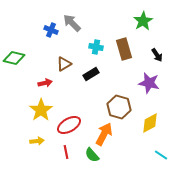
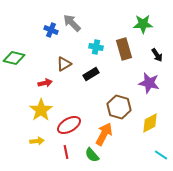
green star: moved 3 px down; rotated 30 degrees clockwise
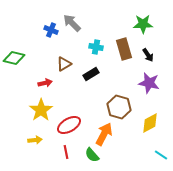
black arrow: moved 9 px left
yellow arrow: moved 2 px left, 1 px up
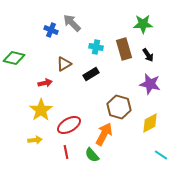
purple star: moved 1 px right, 1 px down
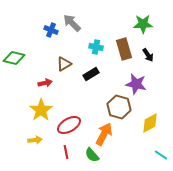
purple star: moved 14 px left
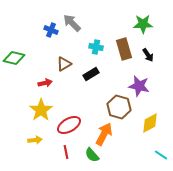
purple star: moved 3 px right, 2 px down
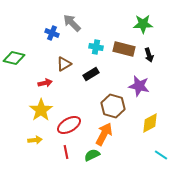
blue cross: moved 1 px right, 3 px down
brown rectangle: rotated 60 degrees counterclockwise
black arrow: moved 1 px right; rotated 16 degrees clockwise
brown hexagon: moved 6 px left, 1 px up
green semicircle: rotated 105 degrees clockwise
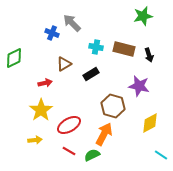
green star: moved 8 px up; rotated 12 degrees counterclockwise
green diamond: rotated 40 degrees counterclockwise
red line: moved 3 px right, 1 px up; rotated 48 degrees counterclockwise
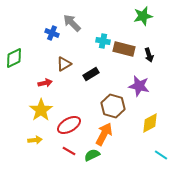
cyan cross: moved 7 px right, 6 px up
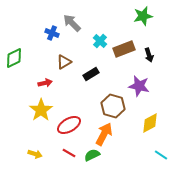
cyan cross: moved 3 px left; rotated 32 degrees clockwise
brown rectangle: rotated 35 degrees counterclockwise
brown triangle: moved 2 px up
yellow arrow: moved 14 px down; rotated 24 degrees clockwise
red line: moved 2 px down
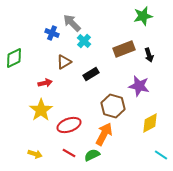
cyan cross: moved 16 px left
red ellipse: rotated 10 degrees clockwise
